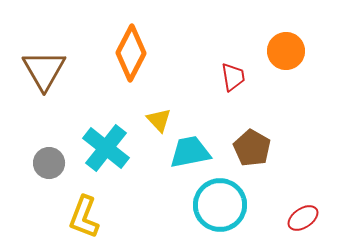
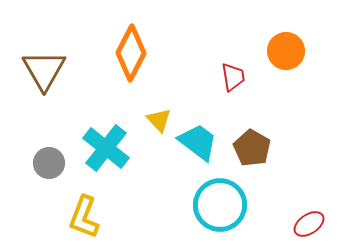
cyan trapezoid: moved 8 px right, 10 px up; rotated 48 degrees clockwise
red ellipse: moved 6 px right, 6 px down
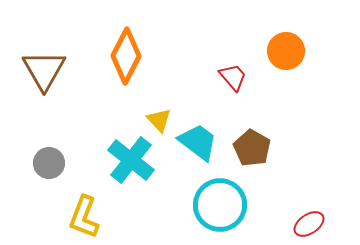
orange diamond: moved 5 px left, 3 px down
red trapezoid: rotated 32 degrees counterclockwise
cyan cross: moved 25 px right, 12 px down
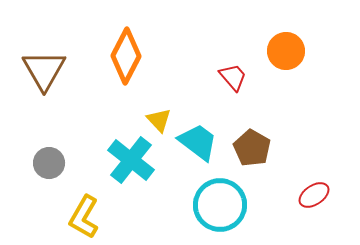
yellow L-shape: rotated 9 degrees clockwise
red ellipse: moved 5 px right, 29 px up
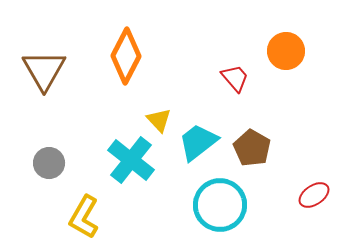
red trapezoid: moved 2 px right, 1 px down
cyan trapezoid: rotated 75 degrees counterclockwise
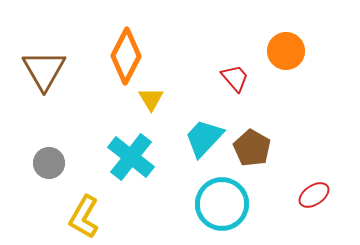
yellow triangle: moved 8 px left, 21 px up; rotated 12 degrees clockwise
cyan trapezoid: moved 6 px right, 4 px up; rotated 9 degrees counterclockwise
cyan cross: moved 3 px up
cyan circle: moved 2 px right, 1 px up
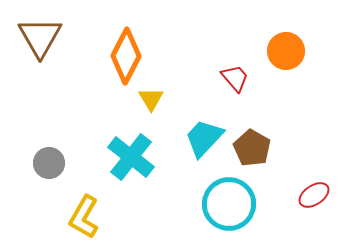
brown triangle: moved 4 px left, 33 px up
cyan circle: moved 7 px right
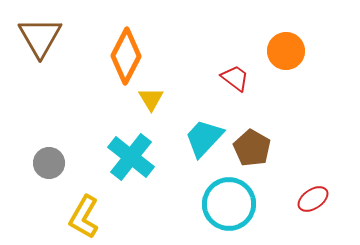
red trapezoid: rotated 12 degrees counterclockwise
red ellipse: moved 1 px left, 4 px down
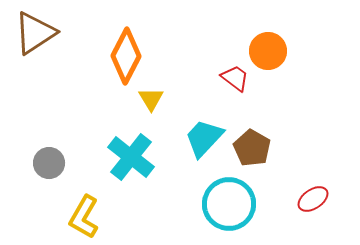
brown triangle: moved 5 px left, 4 px up; rotated 27 degrees clockwise
orange circle: moved 18 px left
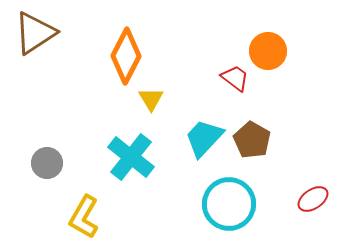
brown pentagon: moved 8 px up
gray circle: moved 2 px left
